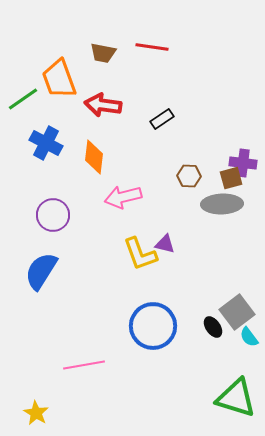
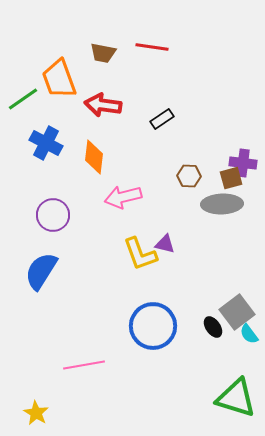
cyan semicircle: moved 3 px up
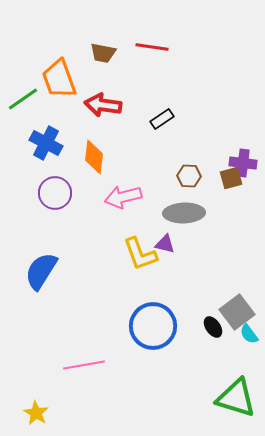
gray ellipse: moved 38 px left, 9 px down
purple circle: moved 2 px right, 22 px up
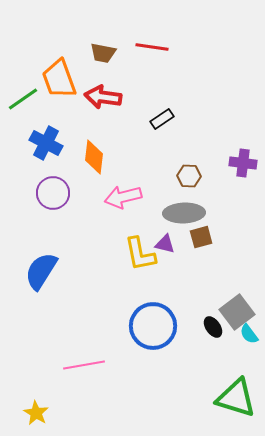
red arrow: moved 8 px up
brown square: moved 30 px left, 59 px down
purple circle: moved 2 px left
yellow L-shape: rotated 9 degrees clockwise
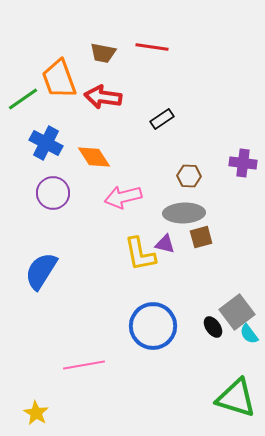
orange diamond: rotated 40 degrees counterclockwise
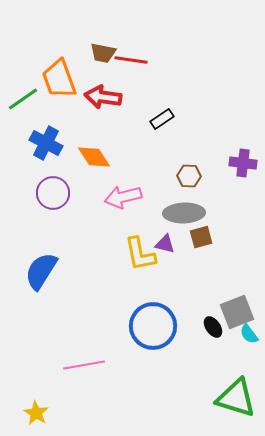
red line: moved 21 px left, 13 px down
gray square: rotated 16 degrees clockwise
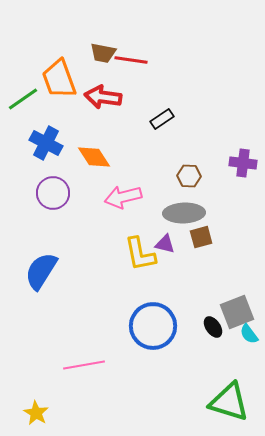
green triangle: moved 7 px left, 4 px down
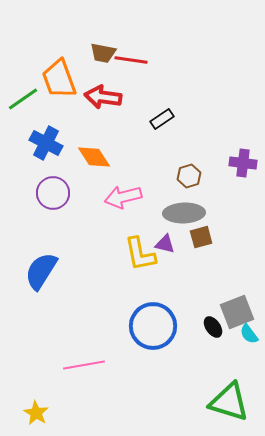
brown hexagon: rotated 20 degrees counterclockwise
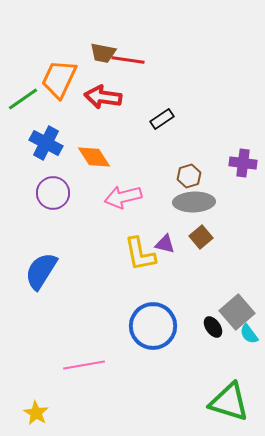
red line: moved 3 px left
orange trapezoid: rotated 45 degrees clockwise
gray ellipse: moved 10 px right, 11 px up
brown square: rotated 25 degrees counterclockwise
gray square: rotated 20 degrees counterclockwise
